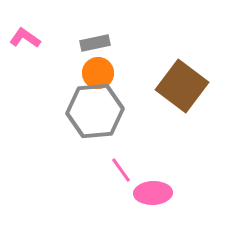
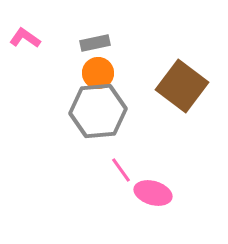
gray hexagon: moved 3 px right
pink ellipse: rotated 18 degrees clockwise
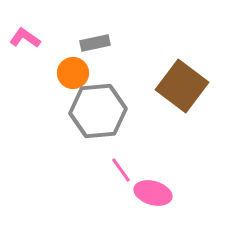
orange circle: moved 25 px left
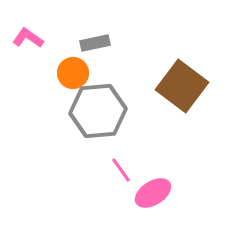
pink L-shape: moved 3 px right
pink ellipse: rotated 48 degrees counterclockwise
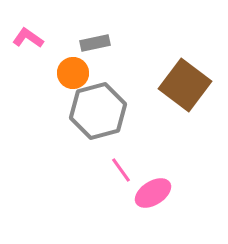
brown square: moved 3 px right, 1 px up
gray hexagon: rotated 10 degrees counterclockwise
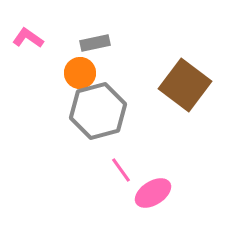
orange circle: moved 7 px right
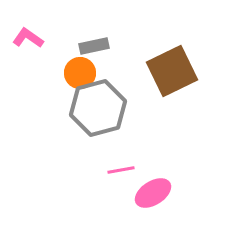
gray rectangle: moved 1 px left, 3 px down
brown square: moved 13 px left, 14 px up; rotated 27 degrees clockwise
gray hexagon: moved 3 px up
pink line: rotated 64 degrees counterclockwise
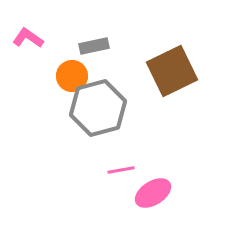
orange circle: moved 8 px left, 3 px down
